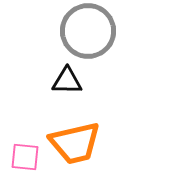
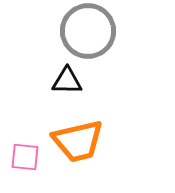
orange trapezoid: moved 3 px right, 2 px up
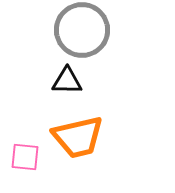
gray circle: moved 6 px left, 1 px up
orange trapezoid: moved 4 px up
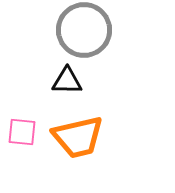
gray circle: moved 2 px right
pink square: moved 3 px left, 25 px up
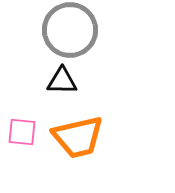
gray circle: moved 14 px left
black triangle: moved 5 px left
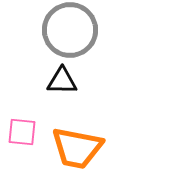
orange trapezoid: moved 1 px left, 11 px down; rotated 24 degrees clockwise
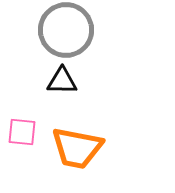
gray circle: moved 4 px left
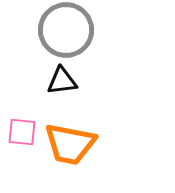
black triangle: rotated 8 degrees counterclockwise
orange trapezoid: moved 7 px left, 4 px up
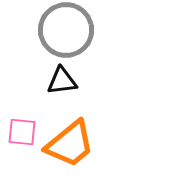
orange trapezoid: rotated 50 degrees counterclockwise
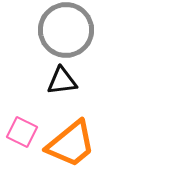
pink square: rotated 20 degrees clockwise
orange trapezoid: moved 1 px right
